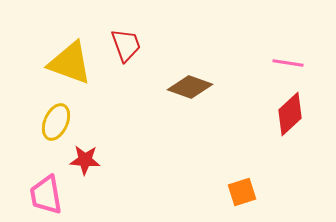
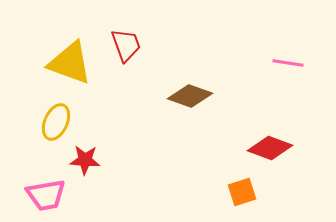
brown diamond: moved 9 px down
red diamond: moved 20 px left, 34 px down; rotated 63 degrees clockwise
pink trapezoid: rotated 90 degrees counterclockwise
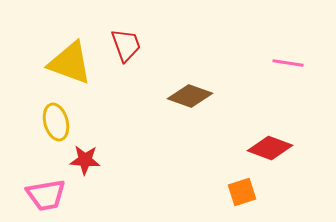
yellow ellipse: rotated 39 degrees counterclockwise
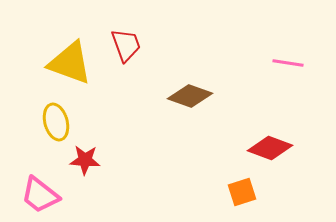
pink trapezoid: moved 6 px left; rotated 48 degrees clockwise
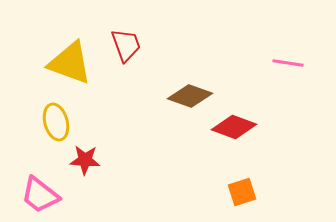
red diamond: moved 36 px left, 21 px up
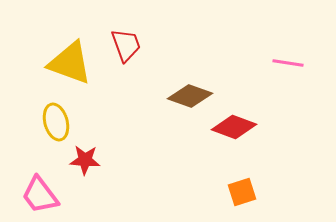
pink trapezoid: rotated 15 degrees clockwise
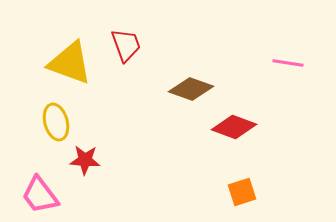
brown diamond: moved 1 px right, 7 px up
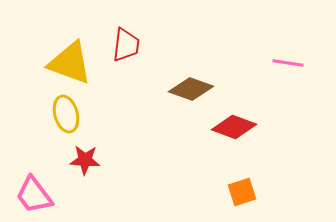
red trapezoid: rotated 27 degrees clockwise
yellow ellipse: moved 10 px right, 8 px up
pink trapezoid: moved 6 px left
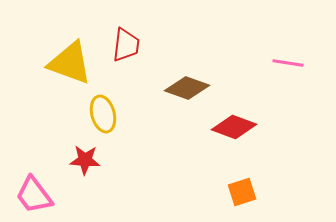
brown diamond: moved 4 px left, 1 px up
yellow ellipse: moved 37 px right
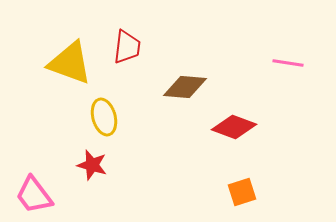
red trapezoid: moved 1 px right, 2 px down
brown diamond: moved 2 px left, 1 px up; rotated 15 degrees counterclockwise
yellow ellipse: moved 1 px right, 3 px down
red star: moved 7 px right, 5 px down; rotated 12 degrees clockwise
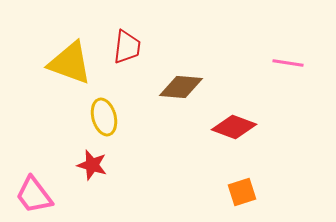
brown diamond: moved 4 px left
